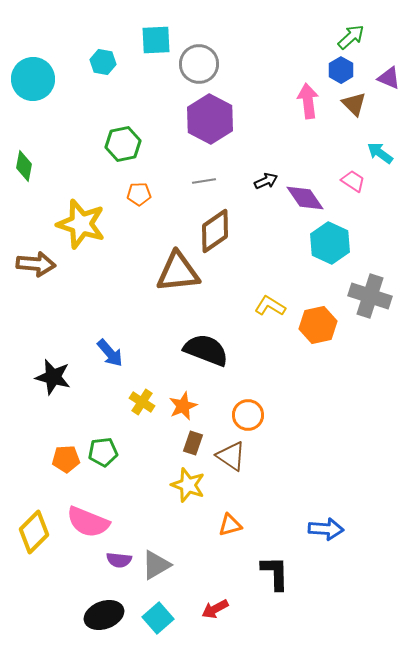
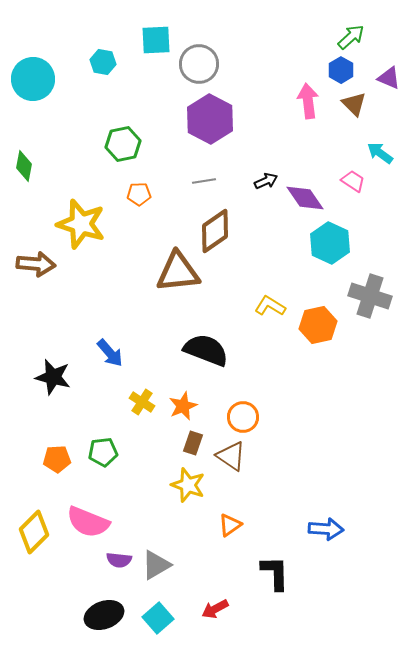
orange circle at (248, 415): moved 5 px left, 2 px down
orange pentagon at (66, 459): moved 9 px left
orange triangle at (230, 525): rotated 20 degrees counterclockwise
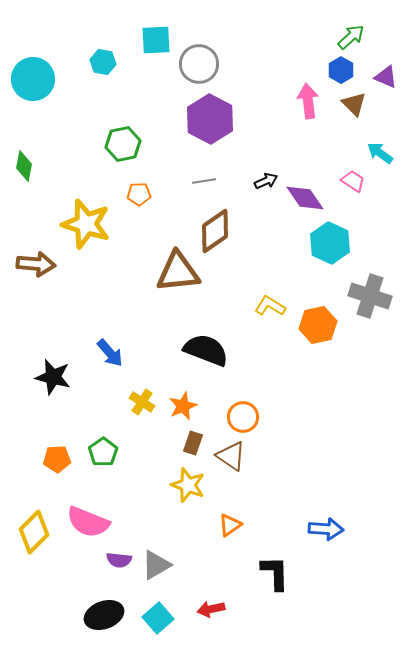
purple triangle at (389, 78): moved 3 px left, 1 px up
yellow star at (81, 224): moved 5 px right
green pentagon at (103, 452): rotated 28 degrees counterclockwise
red arrow at (215, 609): moved 4 px left; rotated 16 degrees clockwise
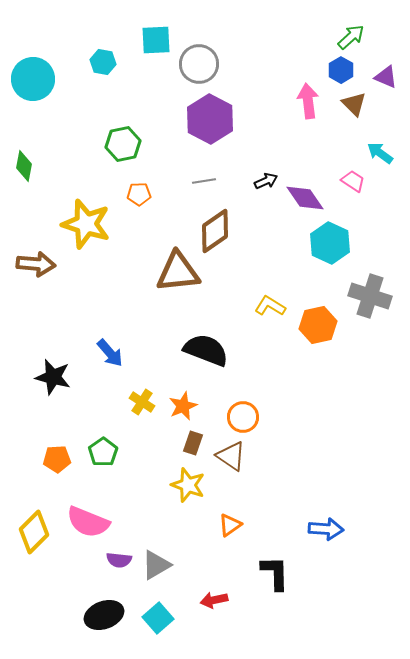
red arrow at (211, 609): moved 3 px right, 9 px up
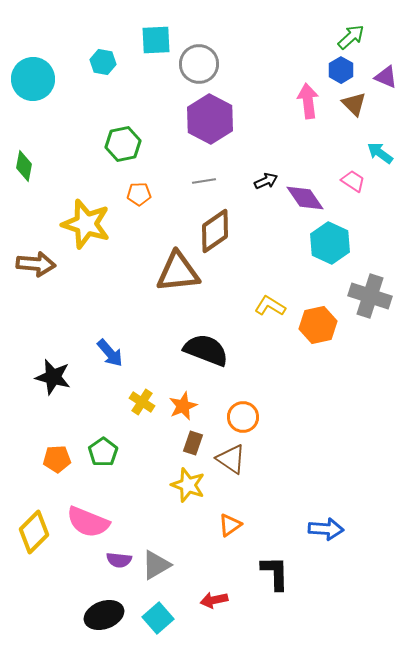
brown triangle at (231, 456): moved 3 px down
